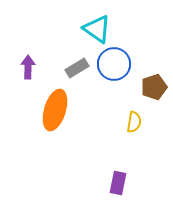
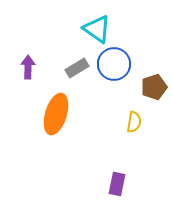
orange ellipse: moved 1 px right, 4 px down
purple rectangle: moved 1 px left, 1 px down
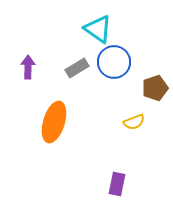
cyan triangle: moved 1 px right
blue circle: moved 2 px up
brown pentagon: moved 1 px right, 1 px down
orange ellipse: moved 2 px left, 8 px down
yellow semicircle: rotated 60 degrees clockwise
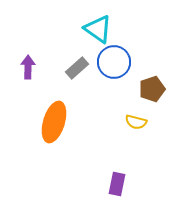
gray rectangle: rotated 10 degrees counterclockwise
brown pentagon: moved 3 px left, 1 px down
yellow semicircle: moved 2 px right; rotated 35 degrees clockwise
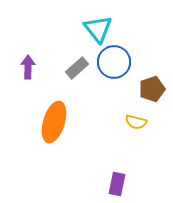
cyan triangle: rotated 16 degrees clockwise
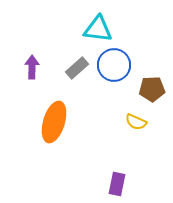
cyan triangle: rotated 44 degrees counterclockwise
blue circle: moved 3 px down
purple arrow: moved 4 px right
brown pentagon: rotated 15 degrees clockwise
yellow semicircle: rotated 10 degrees clockwise
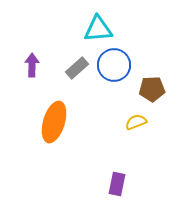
cyan triangle: rotated 12 degrees counterclockwise
purple arrow: moved 2 px up
yellow semicircle: rotated 135 degrees clockwise
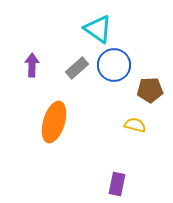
cyan triangle: rotated 40 degrees clockwise
brown pentagon: moved 2 px left, 1 px down
yellow semicircle: moved 1 px left, 3 px down; rotated 35 degrees clockwise
